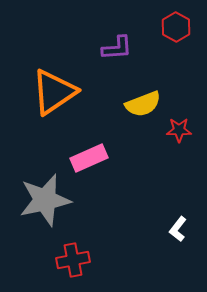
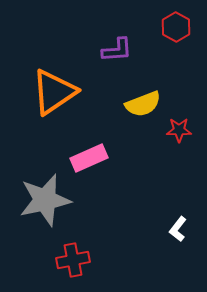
purple L-shape: moved 2 px down
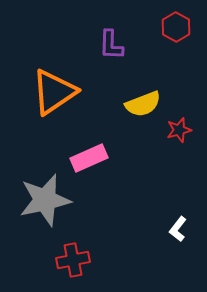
purple L-shape: moved 6 px left, 5 px up; rotated 96 degrees clockwise
red star: rotated 15 degrees counterclockwise
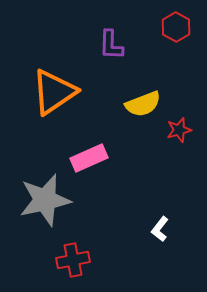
white L-shape: moved 18 px left
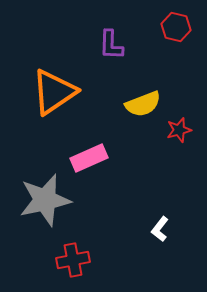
red hexagon: rotated 16 degrees counterclockwise
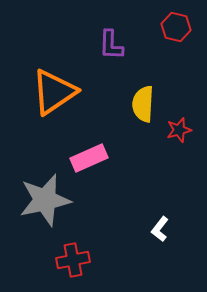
yellow semicircle: rotated 114 degrees clockwise
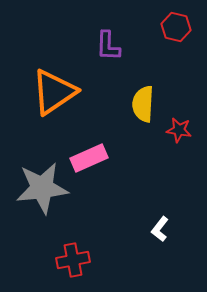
purple L-shape: moved 3 px left, 1 px down
red star: rotated 25 degrees clockwise
gray star: moved 3 px left, 12 px up; rotated 6 degrees clockwise
